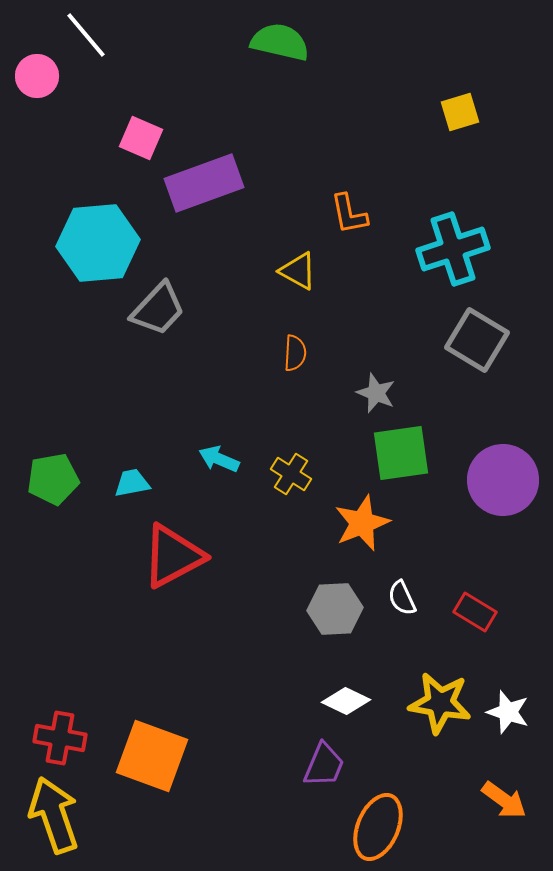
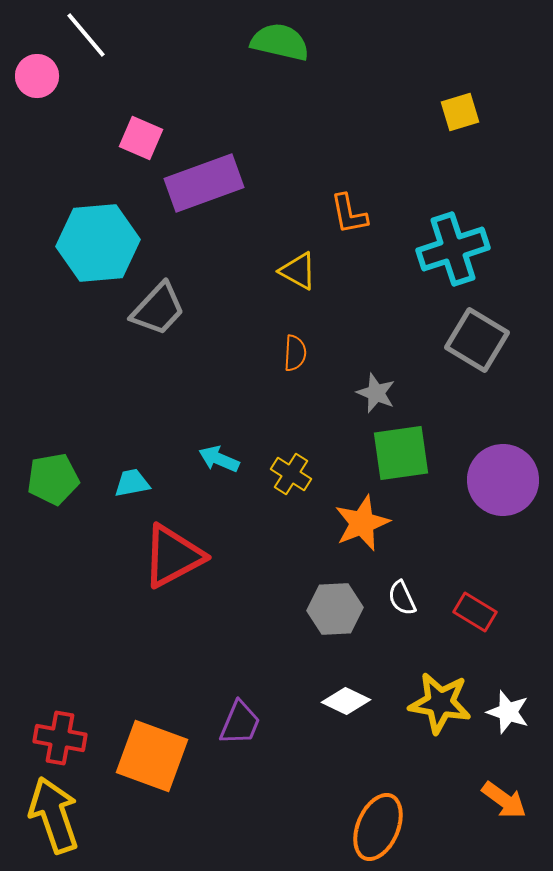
purple trapezoid: moved 84 px left, 42 px up
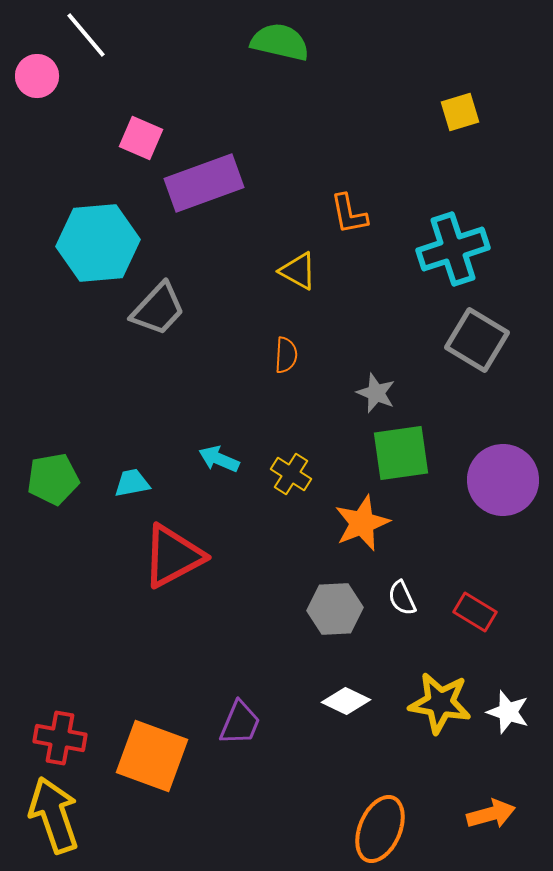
orange semicircle: moved 9 px left, 2 px down
orange arrow: moved 13 px left, 14 px down; rotated 51 degrees counterclockwise
orange ellipse: moved 2 px right, 2 px down
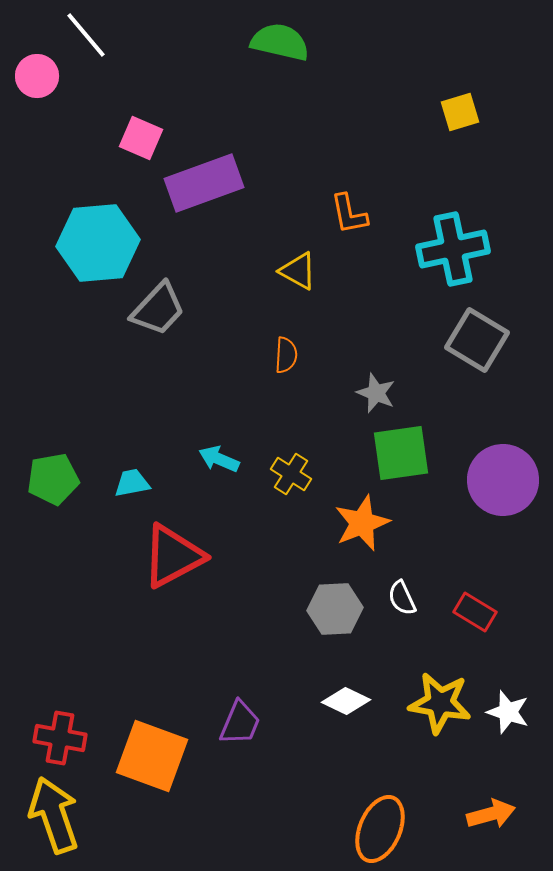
cyan cross: rotated 6 degrees clockwise
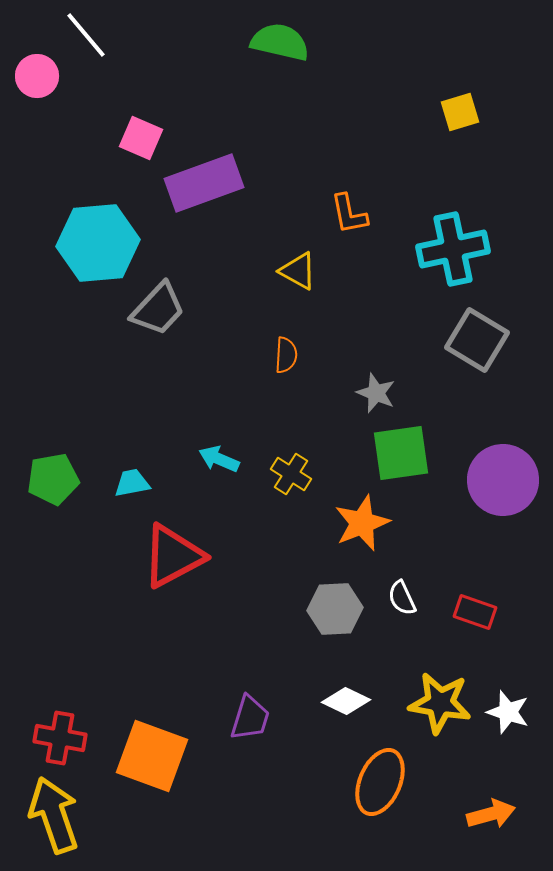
red rectangle: rotated 12 degrees counterclockwise
purple trapezoid: moved 10 px right, 5 px up; rotated 6 degrees counterclockwise
orange ellipse: moved 47 px up
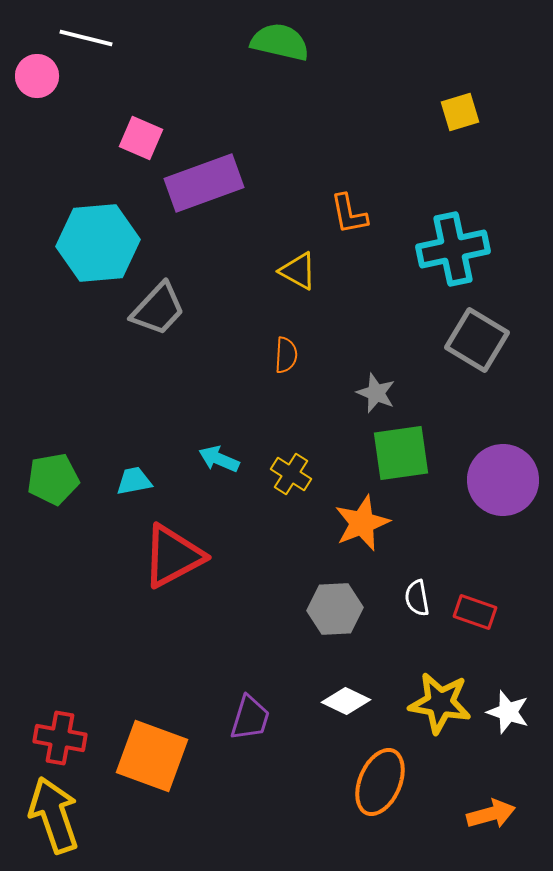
white line: moved 3 px down; rotated 36 degrees counterclockwise
cyan trapezoid: moved 2 px right, 2 px up
white semicircle: moved 15 px right; rotated 15 degrees clockwise
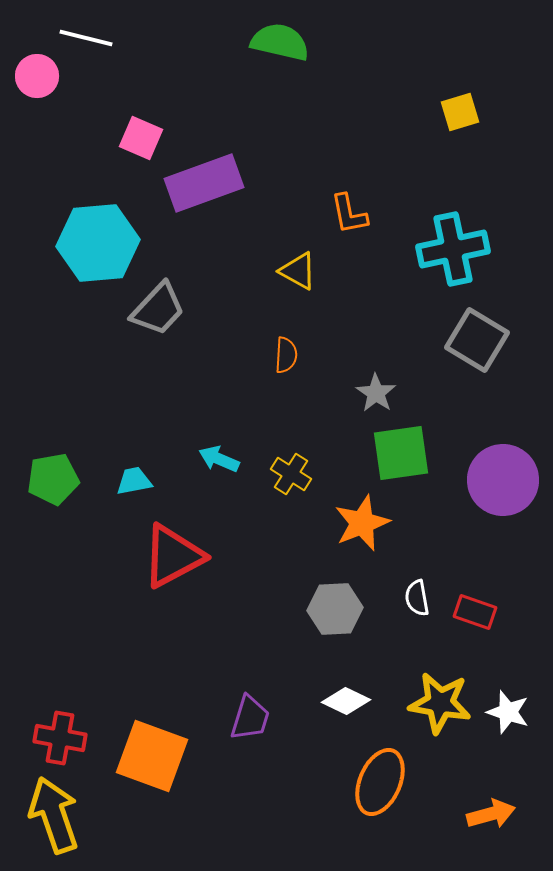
gray star: rotated 12 degrees clockwise
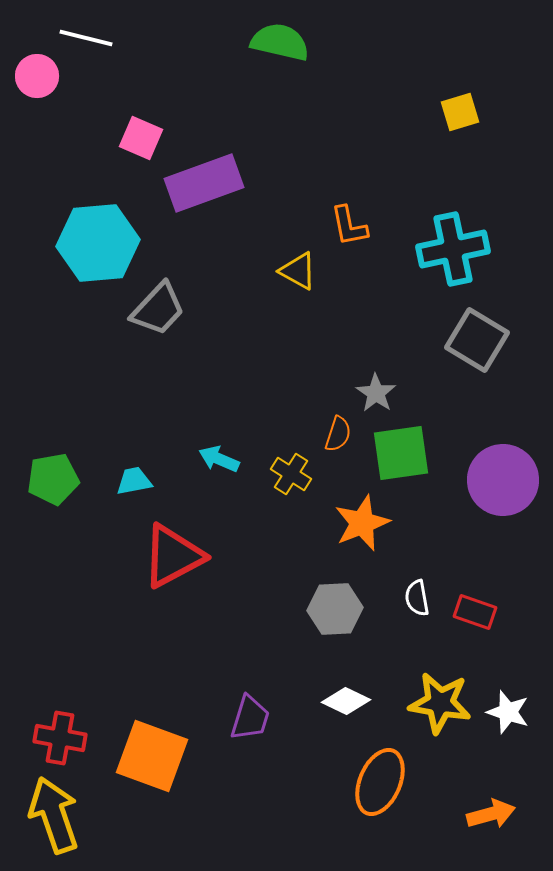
orange L-shape: moved 12 px down
orange semicircle: moved 52 px right, 79 px down; rotated 15 degrees clockwise
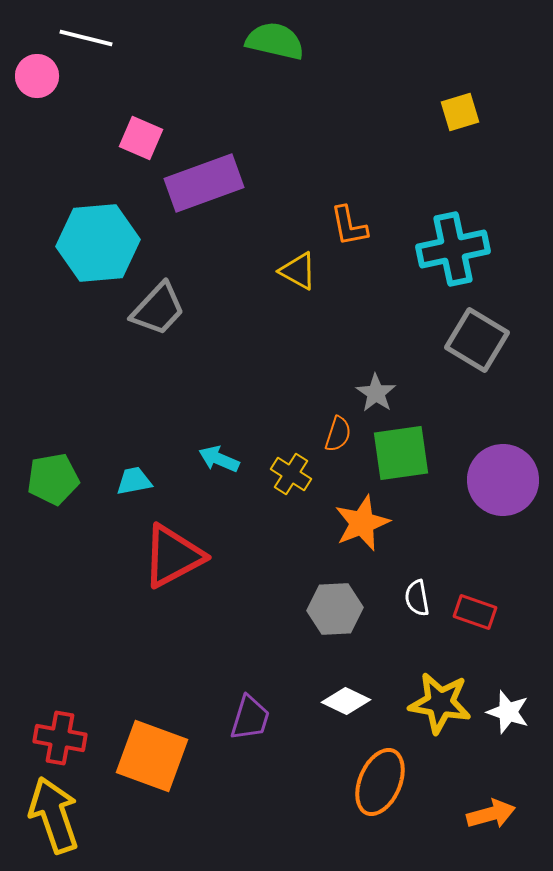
green semicircle: moved 5 px left, 1 px up
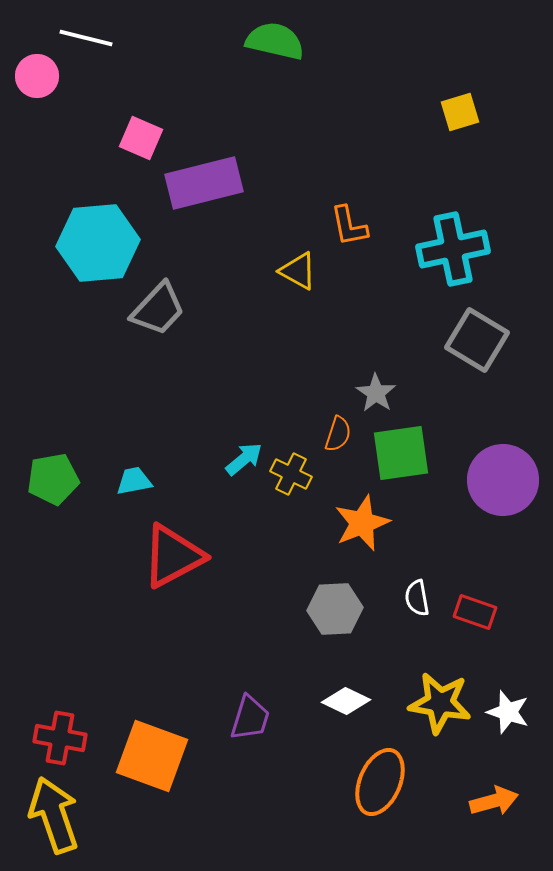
purple rectangle: rotated 6 degrees clockwise
cyan arrow: moved 25 px right; rotated 117 degrees clockwise
yellow cross: rotated 6 degrees counterclockwise
orange arrow: moved 3 px right, 13 px up
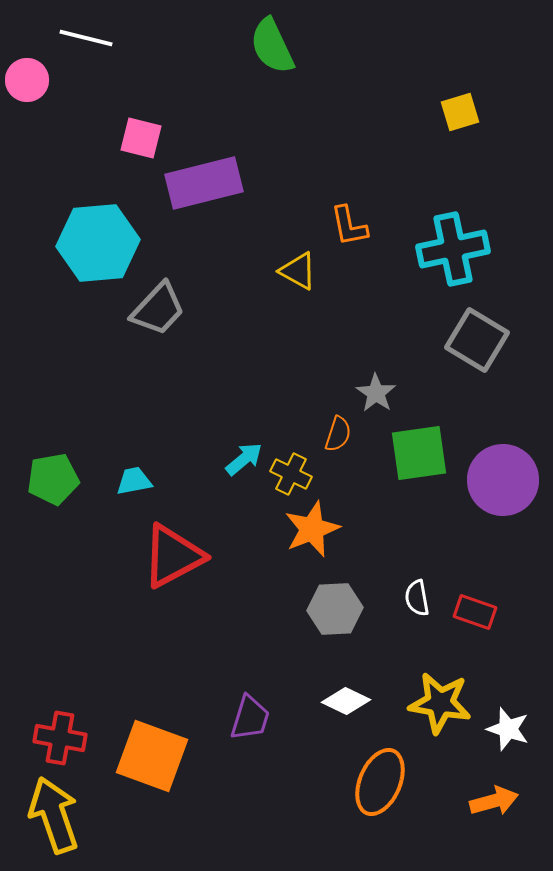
green semicircle: moved 3 px left, 5 px down; rotated 128 degrees counterclockwise
pink circle: moved 10 px left, 4 px down
pink square: rotated 9 degrees counterclockwise
green square: moved 18 px right
orange star: moved 50 px left, 6 px down
white star: moved 17 px down
